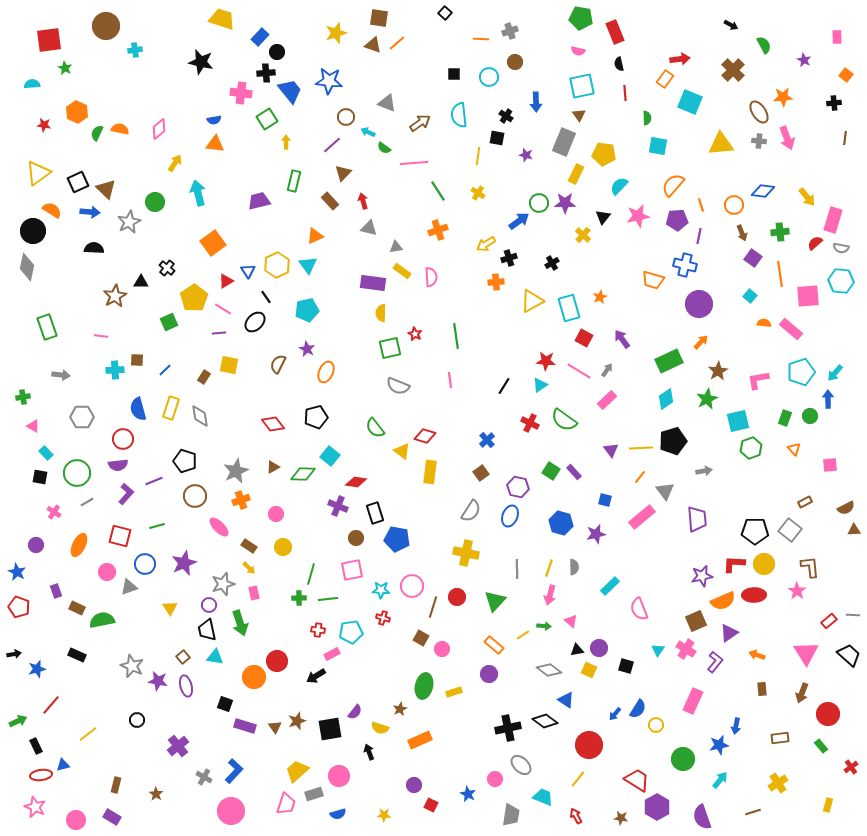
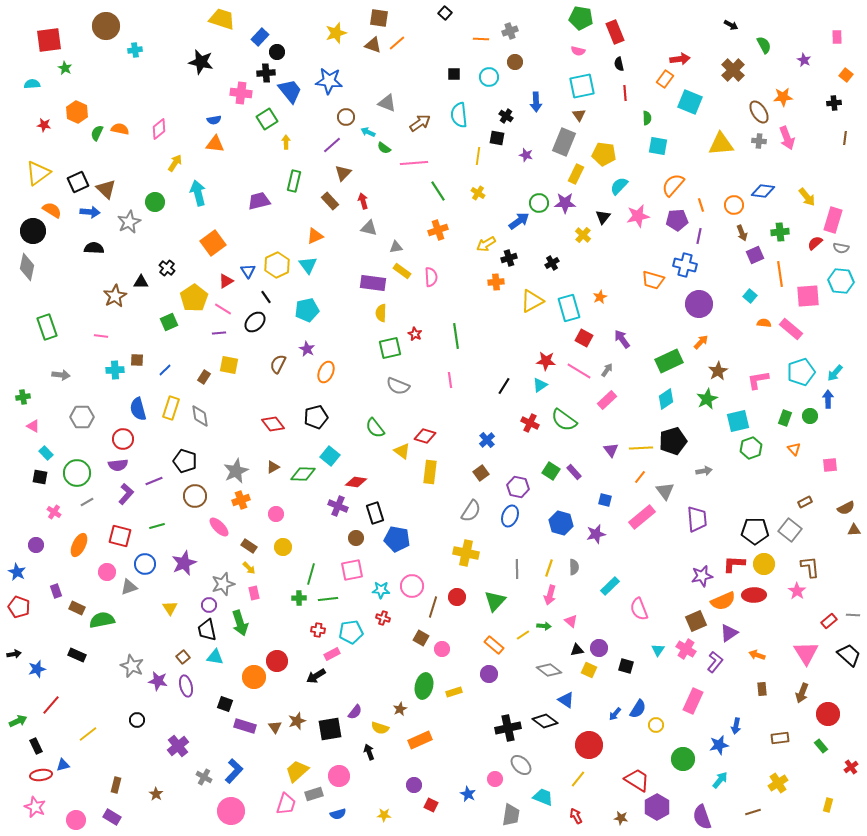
purple square at (753, 258): moved 2 px right, 3 px up; rotated 30 degrees clockwise
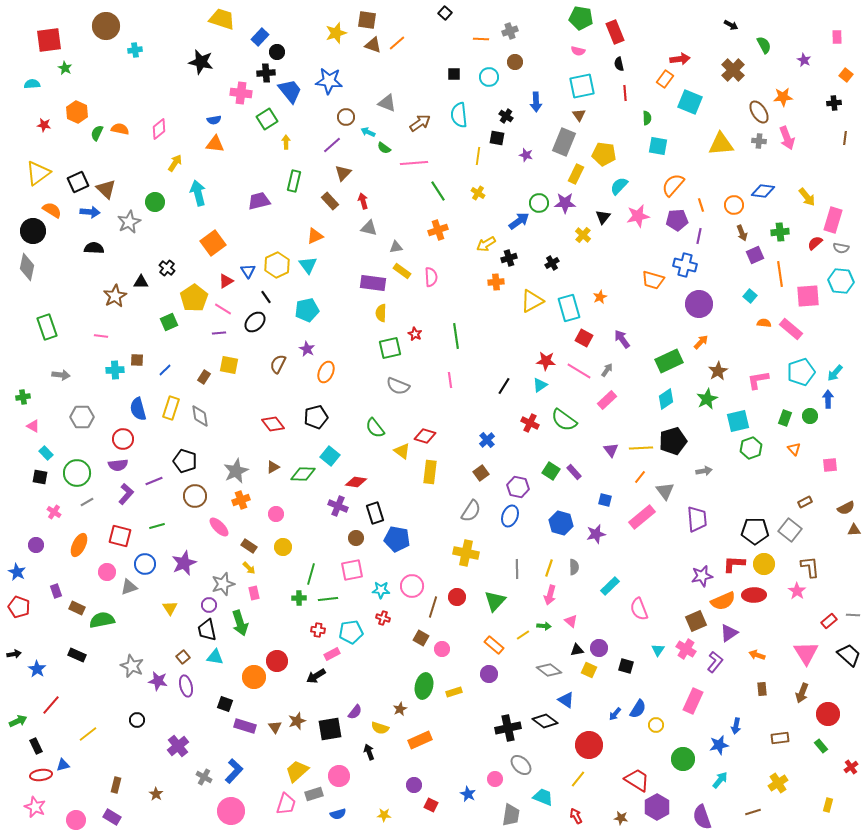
brown square at (379, 18): moved 12 px left, 2 px down
blue star at (37, 669): rotated 24 degrees counterclockwise
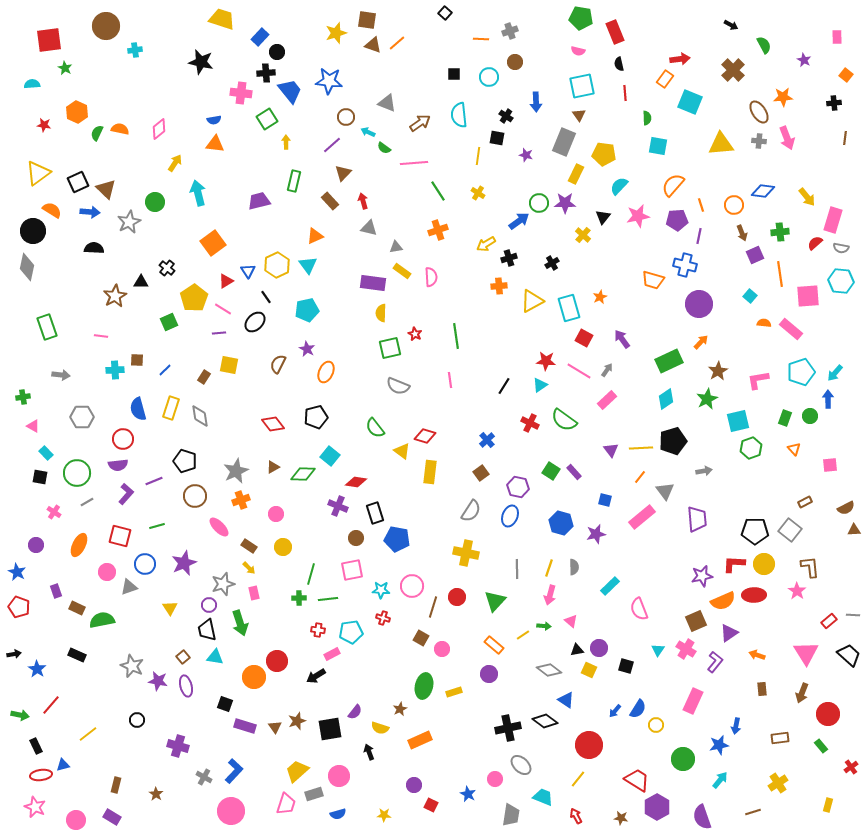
orange cross at (496, 282): moved 3 px right, 4 px down
blue arrow at (615, 714): moved 3 px up
green arrow at (18, 721): moved 2 px right, 6 px up; rotated 36 degrees clockwise
purple cross at (178, 746): rotated 35 degrees counterclockwise
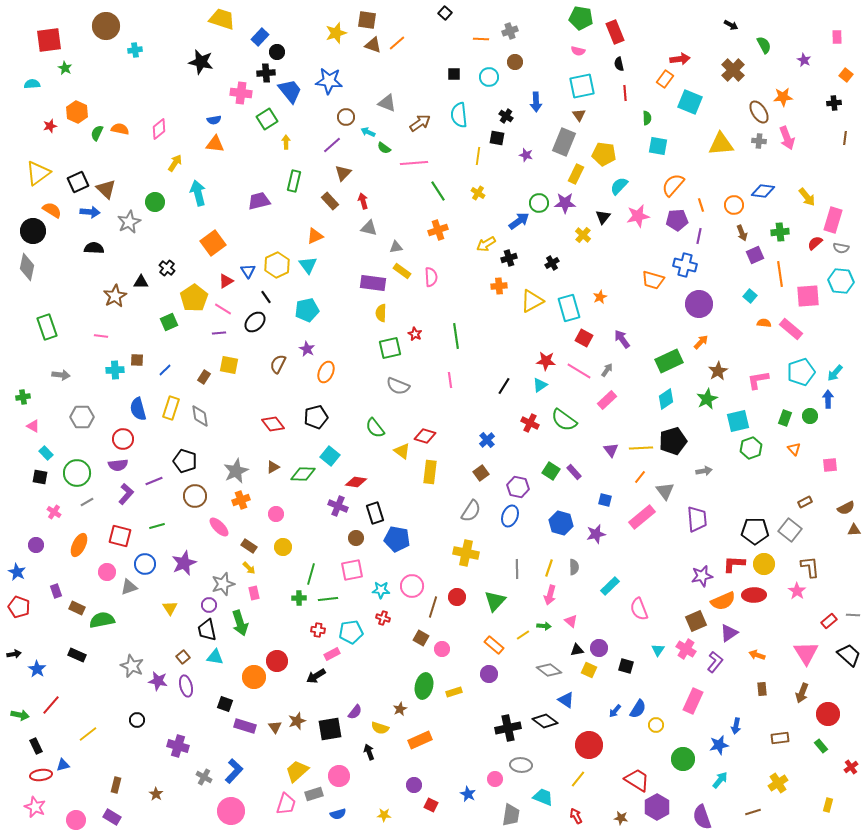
red star at (44, 125): moved 6 px right, 1 px down; rotated 24 degrees counterclockwise
gray ellipse at (521, 765): rotated 40 degrees counterclockwise
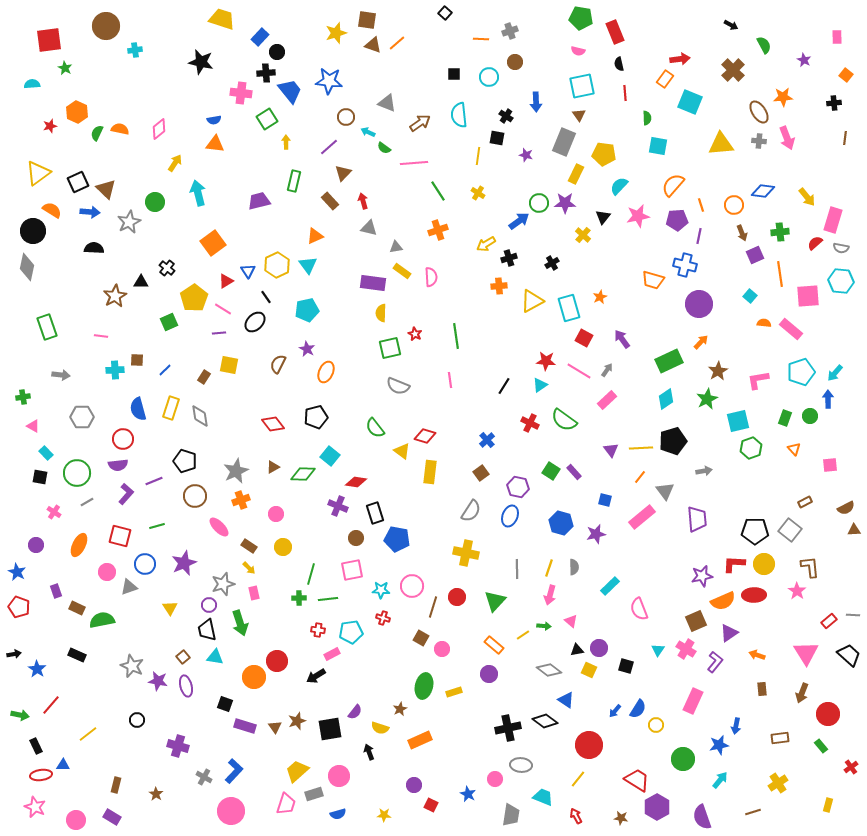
purple line at (332, 145): moved 3 px left, 2 px down
blue triangle at (63, 765): rotated 16 degrees clockwise
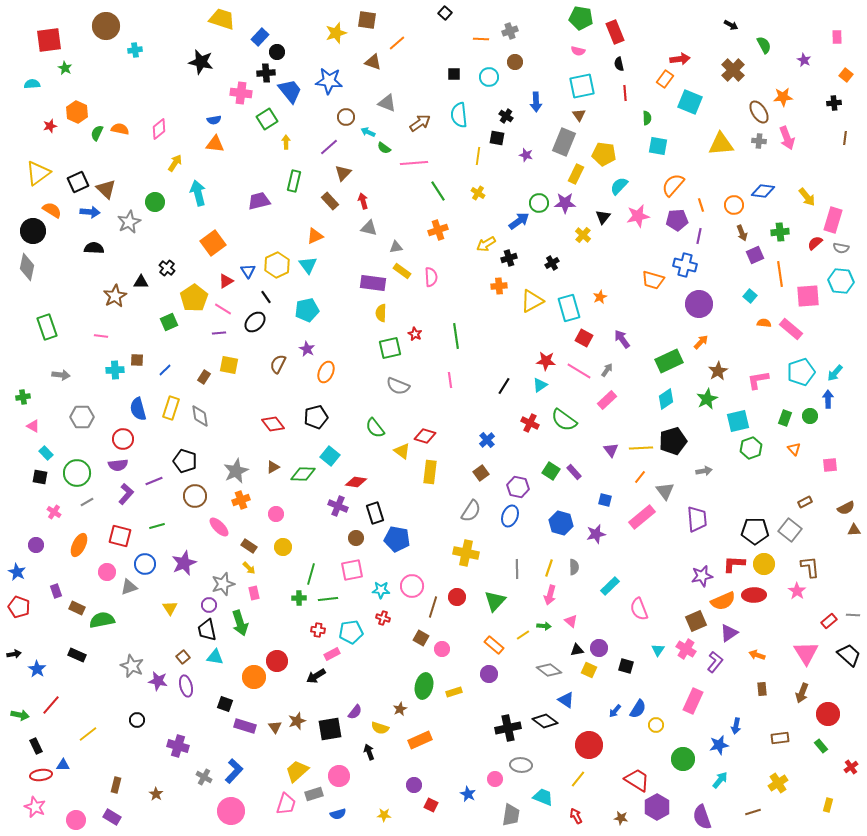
brown triangle at (373, 45): moved 17 px down
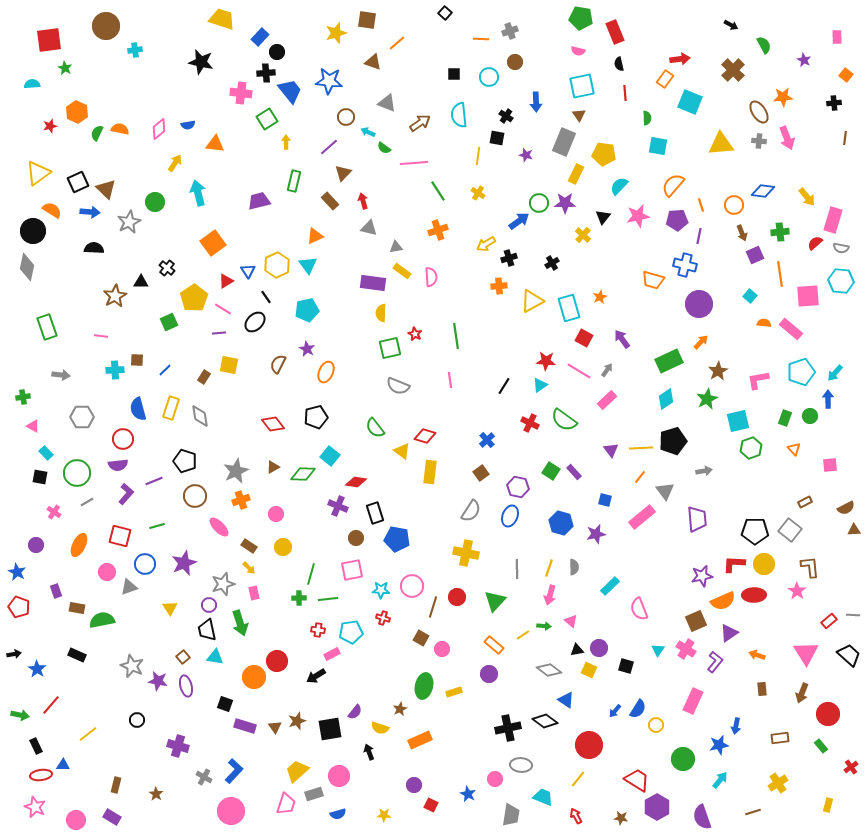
blue semicircle at (214, 120): moved 26 px left, 5 px down
brown rectangle at (77, 608): rotated 14 degrees counterclockwise
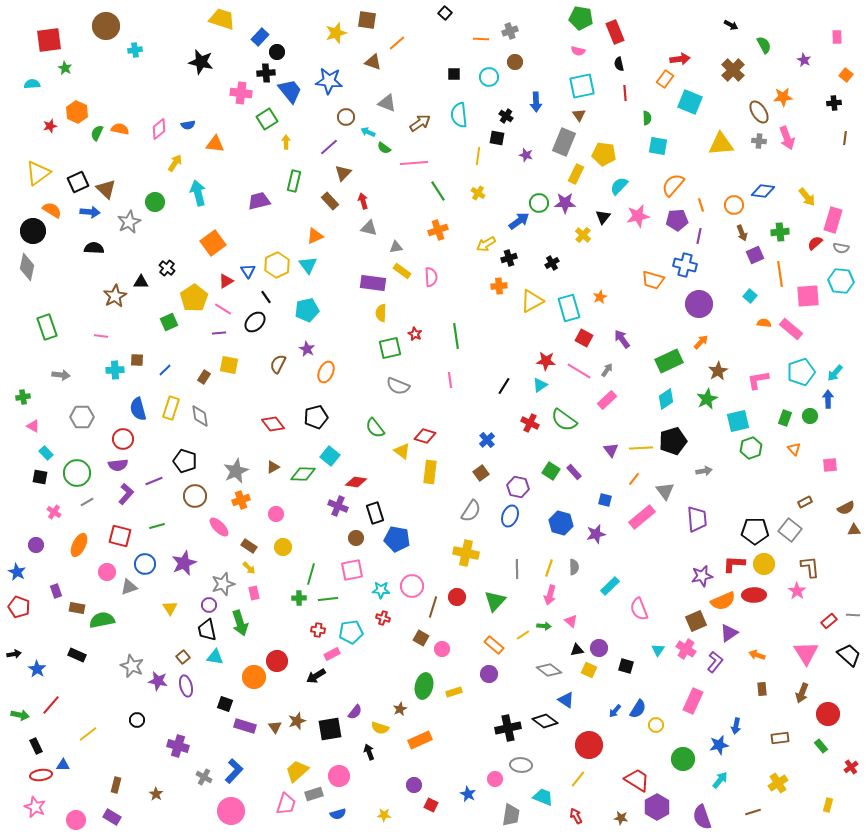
orange line at (640, 477): moved 6 px left, 2 px down
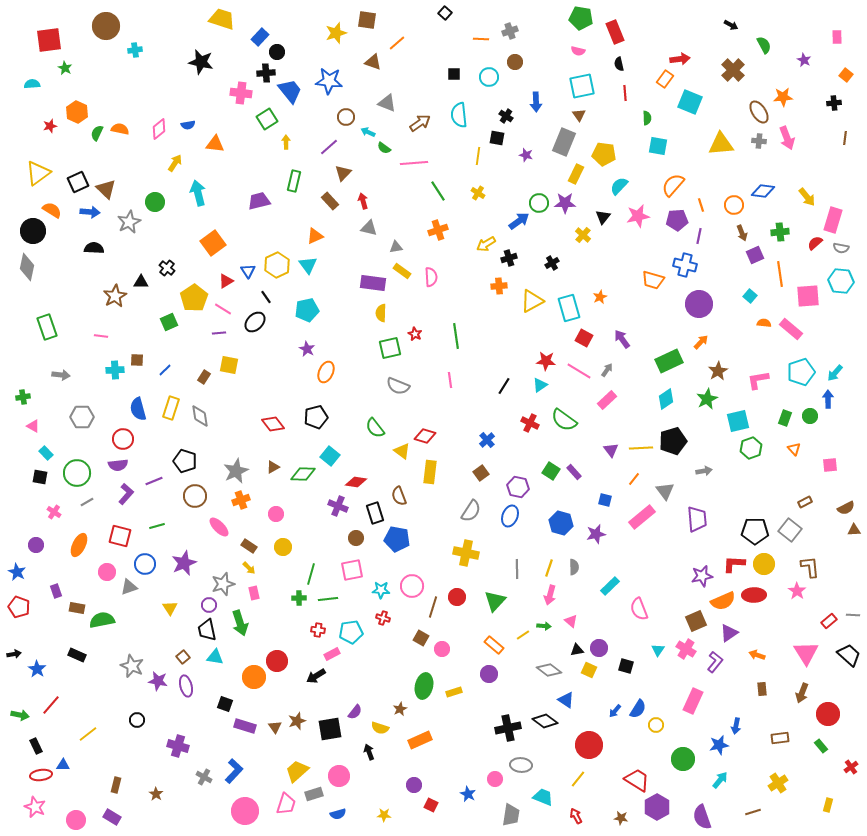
brown semicircle at (278, 364): moved 121 px right, 132 px down; rotated 48 degrees counterclockwise
pink circle at (231, 811): moved 14 px right
